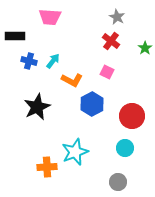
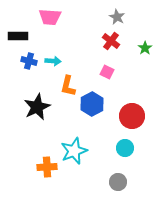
black rectangle: moved 3 px right
cyan arrow: rotated 56 degrees clockwise
orange L-shape: moved 4 px left, 6 px down; rotated 75 degrees clockwise
cyan star: moved 1 px left, 1 px up
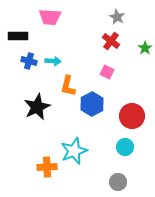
cyan circle: moved 1 px up
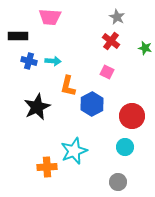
green star: rotated 24 degrees counterclockwise
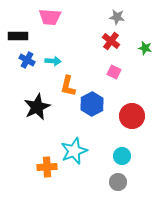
gray star: rotated 21 degrees counterclockwise
blue cross: moved 2 px left, 1 px up; rotated 14 degrees clockwise
pink square: moved 7 px right
cyan circle: moved 3 px left, 9 px down
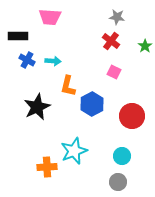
green star: moved 2 px up; rotated 24 degrees clockwise
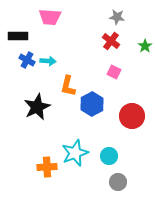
cyan arrow: moved 5 px left
cyan star: moved 1 px right, 2 px down
cyan circle: moved 13 px left
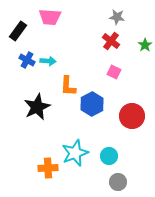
black rectangle: moved 5 px up; rotated 54 degrees counterclockwise
green star: moved 1 px up
orange L-shape: rotated 10 degrees counterclockwise
orange cross: moved 1 px right, 1 px down
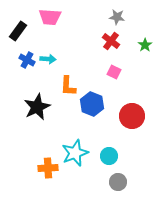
cyan arrow: moved 2 px up
blue hexagon: rotated 10 degrees counterclockwise
